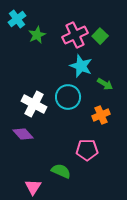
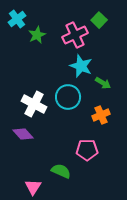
green square: moved 1 px left, 16 px up
green arrow: moved 2 px left, 1 px up
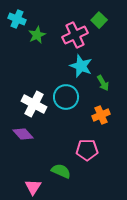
cyan cross: rotated 30 degrees counterclockwise
green arrow: rotated 28 degrees clockwise
cyan circle: moved 2 px left
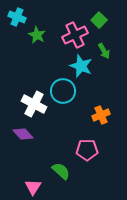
cyan cross: moved 2 px up
green star: rotated 18 degrees counterclockwise
green arrow: moved 1 px right, 32 px up
cyan circle: moved 3 px left, 6 px up
green semicircle: rotated 18 degrees clockwise
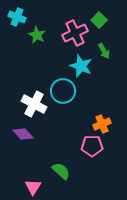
pink cross: moved 2 px up
orange cross: moved 1 px right, 9 px down
pink pentagon: moved 5 px right, 4 px up
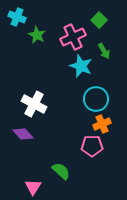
pink cross: moved 2 px left, 4 px down
cyan circle: moved 33 px right, 8 px down
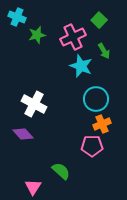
green star: rotated 30 degrees clockwise
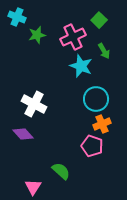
pink pentagon: rotated 20 degrees clockwise
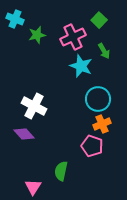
cyan cross: moved 2 px left, 2 px down
cyan circle: moved 2 px right
white cross: moved 2 px down
purple diamond: moved 1 px right
green semicircle: rotated 120 degrees counterclockwise
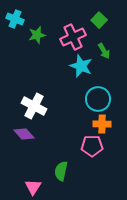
orange cross: rotated 24 degrees clockwise
pink pentagon: rotated 20 degrees counterclockwise
